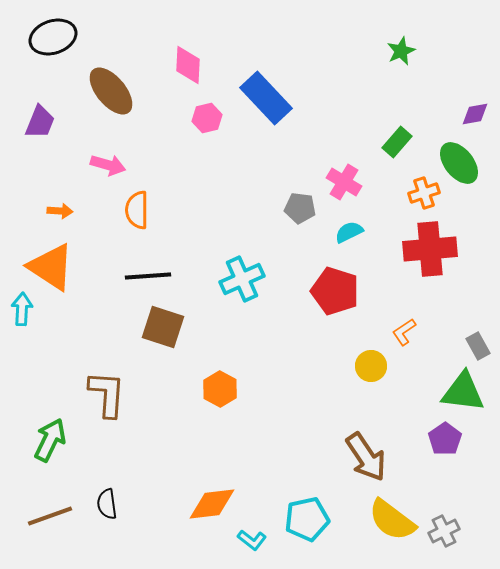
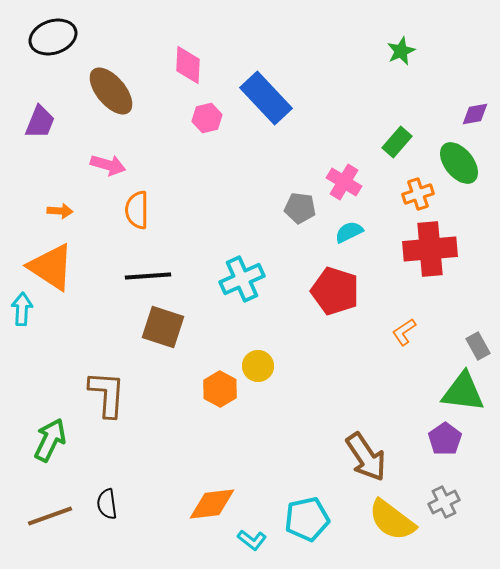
orange cross: moved 6 px left, 1 px down
yellow circle: moved 113 px left
gray cross: moved 29 px up
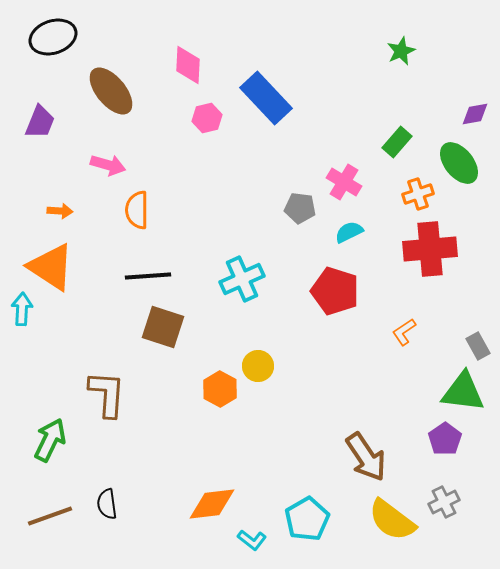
cyan pentagon: rotated 18 degrees counterclockwise
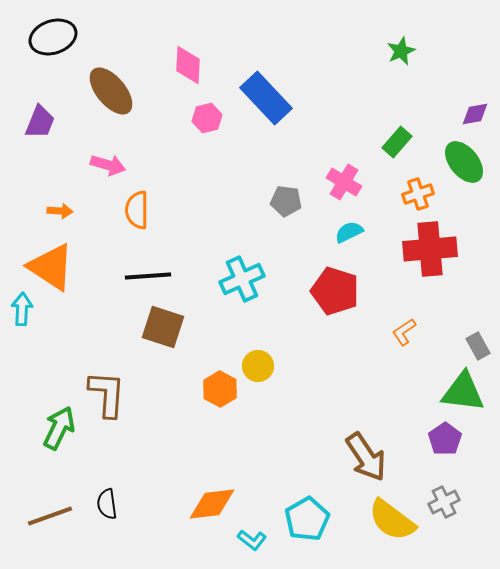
green ellipse: moved 5 px right, 1 px up
gray pentagon: moved 14 px left, 7 px up
green arrow: moved 9 px right, 12 px up
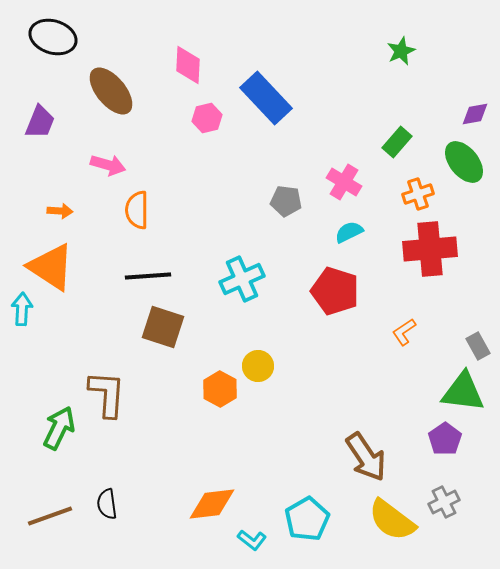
black ellipse: rotated 36 degrees clockwise
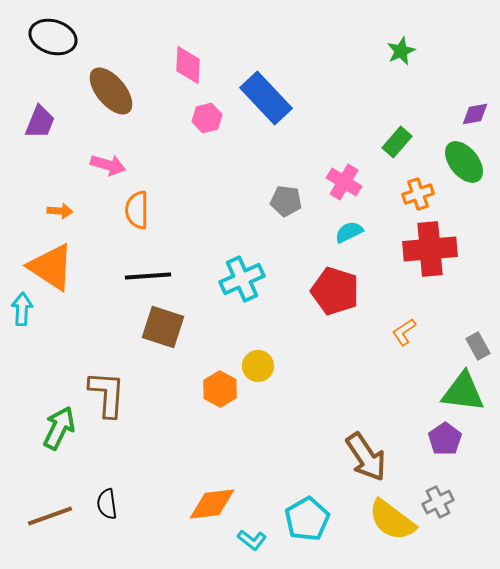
gray cross: moved 6 px left
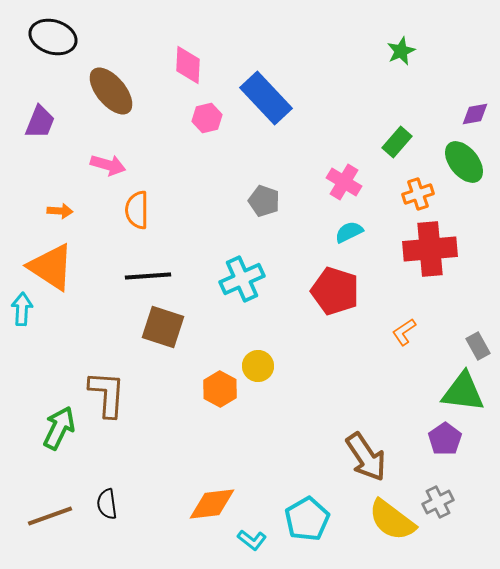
gray pentagon: moved 22 px left; rotated 12 degrees clockwise
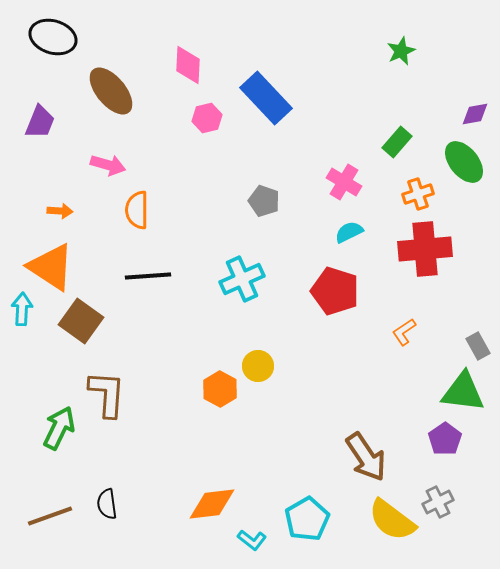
red cross: moved 5 px left
brown square: moved 82 px left, 6 px up; rotated 18 degrees clockwise
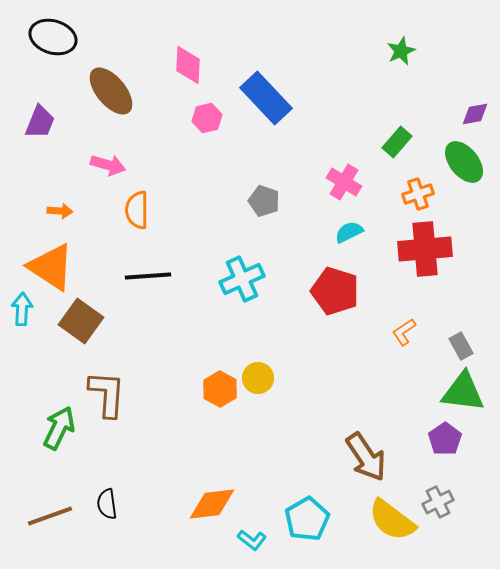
gray rectangle: moved 17 px left
yellow circle: moved 12 px down
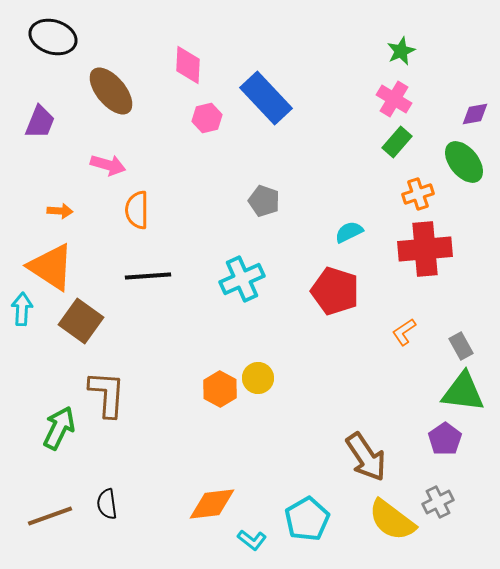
pink cross: moved 50 px right, 83 px up
